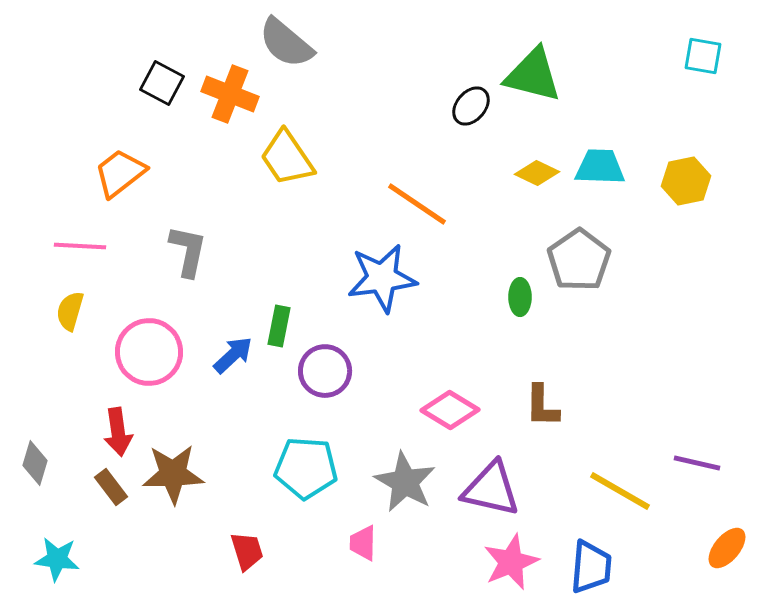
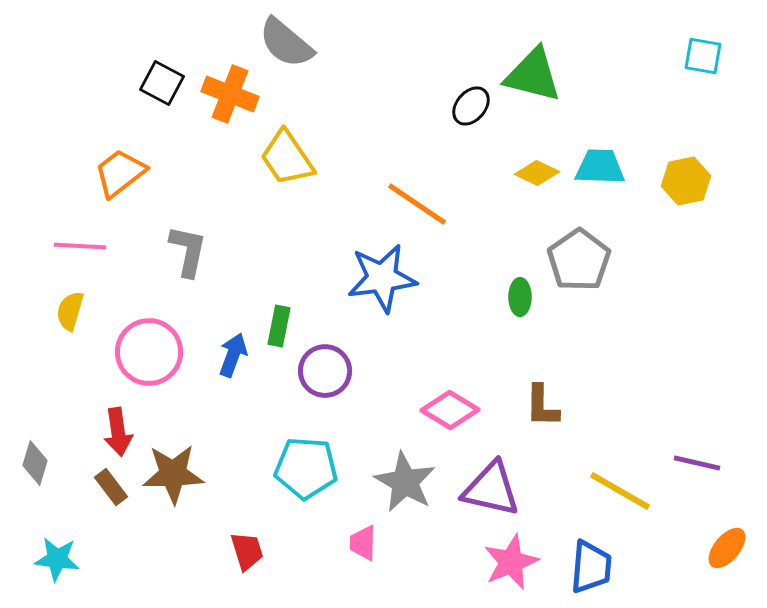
blue arrow: rotated 27 degrees counterclockwise
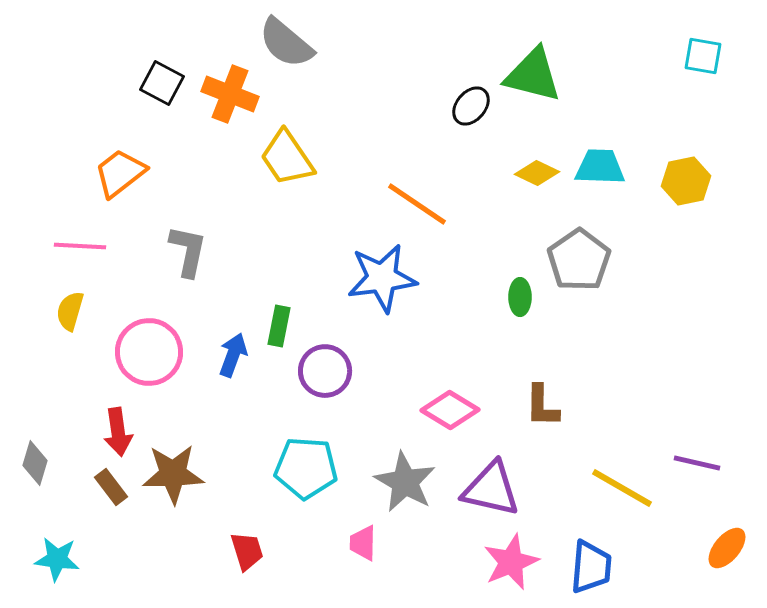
yellow line: moved 2 px right, 3 px up
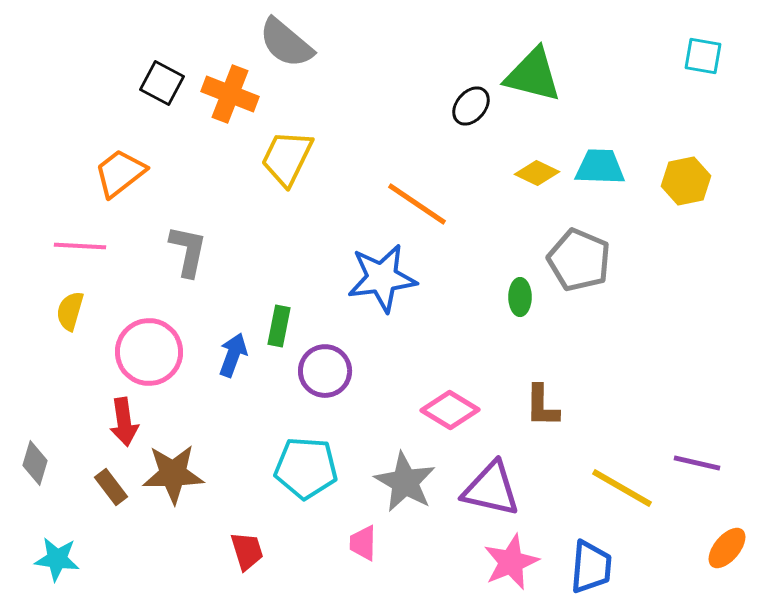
yellow trapezoid: rotated 60 degrees clockwise
gray pentagon: rotated 14 degrees counterclockwise
red arrow: moved 6 px right, 10 px up
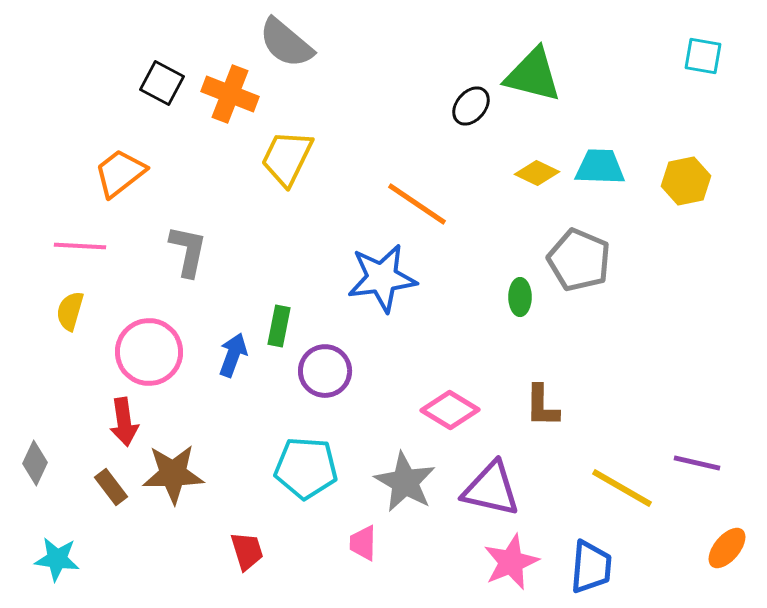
gray diamond: rotated 9 degrees clockwise
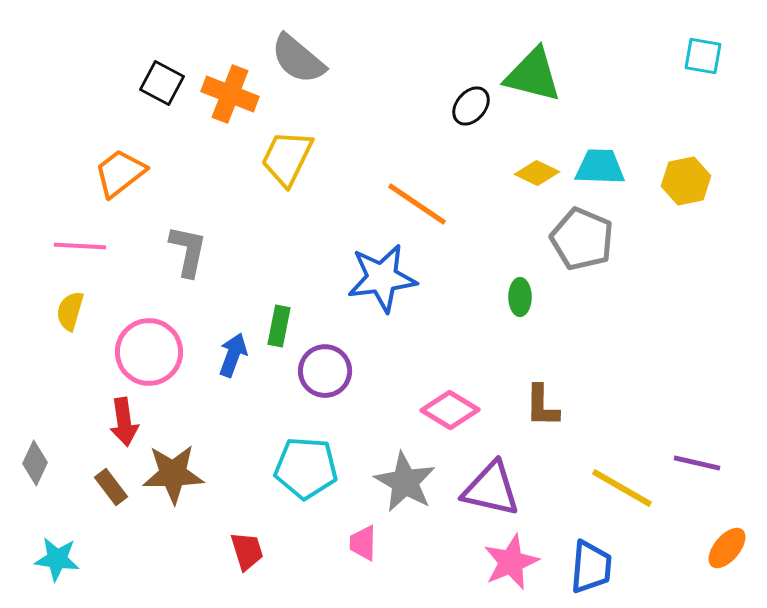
gray semicircle: moved 12 px right, 16 px down
gray pentagon: moved 3 px right, 21 px up
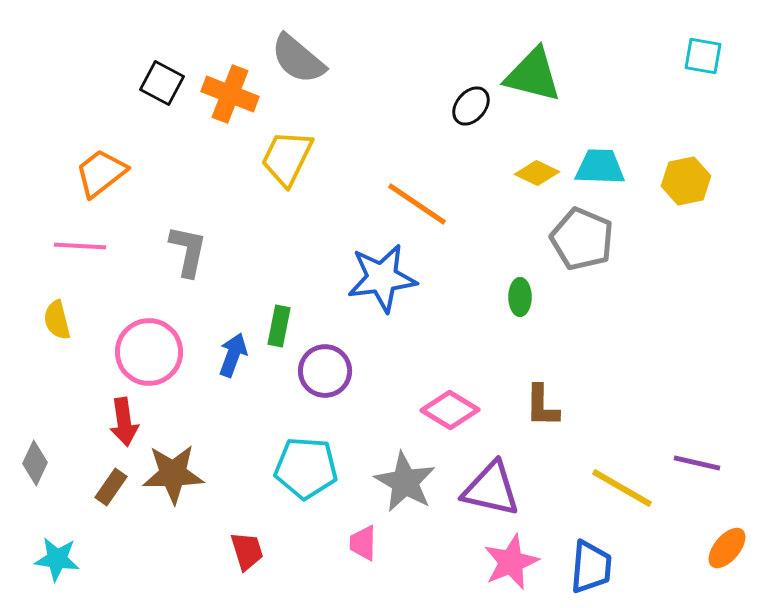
orange trapezoid: moved 19 px left
yellow semicircle: moved 13 px left, 9 px down; rotated 30 degrees counterclockwise
brown rectangle: rotated 72 degrees clockwise
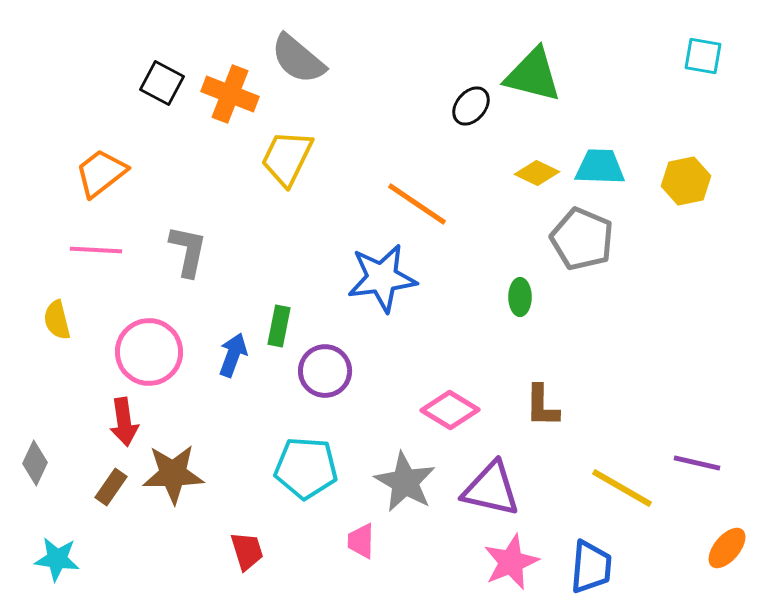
pink line: moved 16 px right, 4 px down
pink trapezoid: moved 2 px left, 2 px up
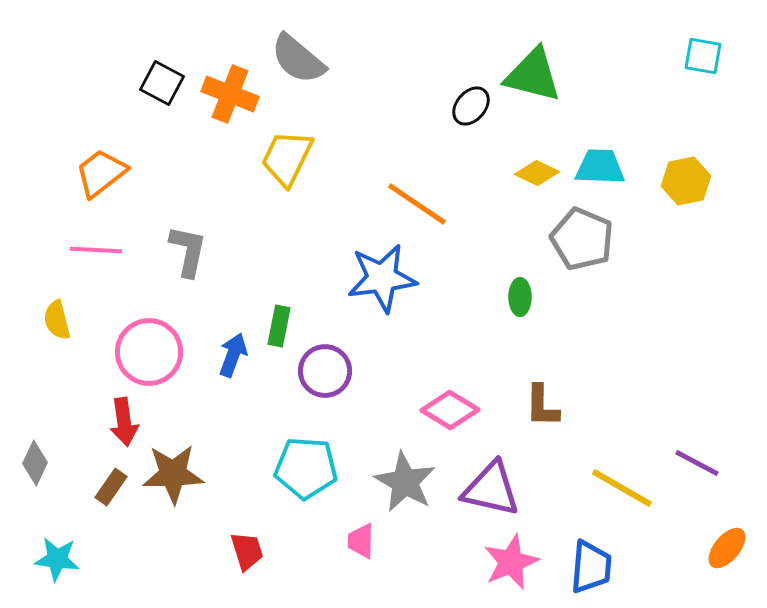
purple line: rotated 15 degrees clockwise
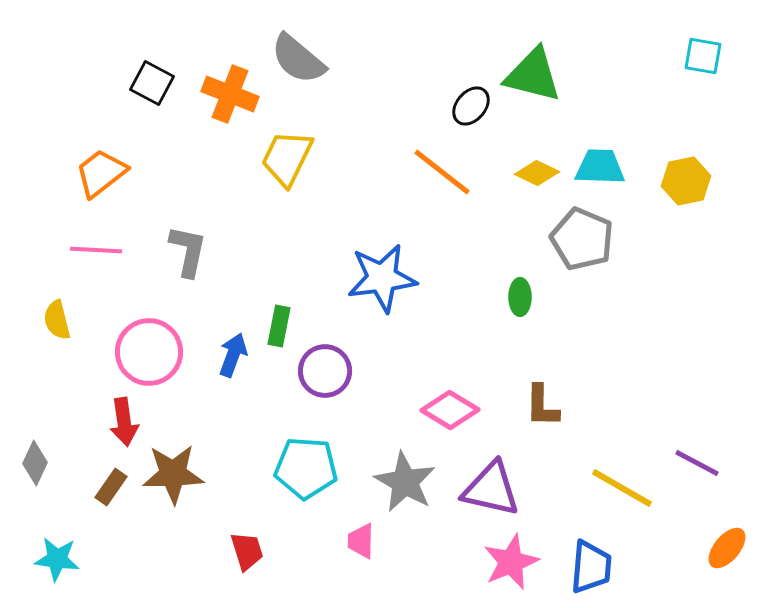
black square: moved 10 px left
orange line: moved 25 px right, 32 px up; rotated 4 degrees clockwise
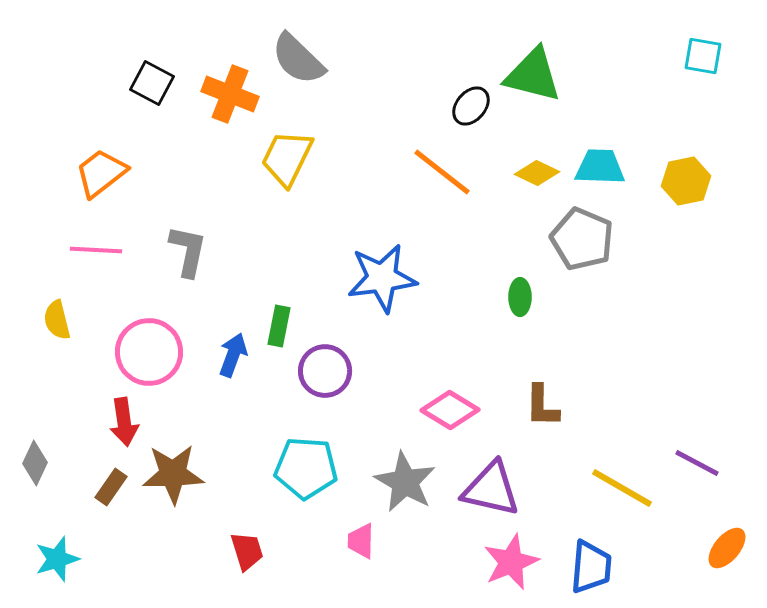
gray semicircle: rotated 4 degrees clockwise
cyan star: rotated 24 degrees counterclockwise
